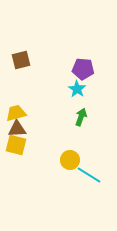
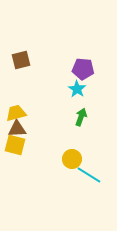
yellow square: moved 1 px left
yellow circle: moved 2 px right, 1 px up
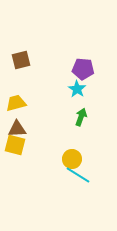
yellow trapezoid: moved 10 px up
cyan line: moved 11 px left
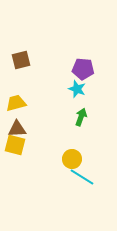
cyan star: rotated 12 degrees counterclockwise
cyan line: moved 4 px right, 2 px down
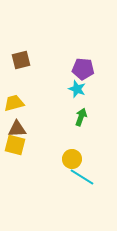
yellow trapezoid: moved 2 px left
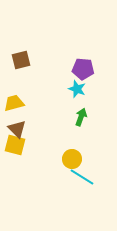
brown triangle: rotated 48 degrees clockwise
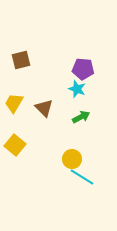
yellow trapezoid: rotated 45 degrees counterclockwise
green arrow: rotated 42 degrees clockwise
brown triangle: moved 27 px right, 21 px up
yellow square: rotated 25 degrees clockwise
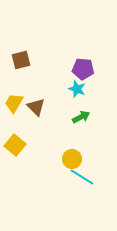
brown triangle: moved 8 px left, 1 px up
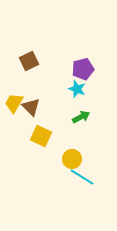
brown square: moved 8 px right, 1 px down; rotated 12 degrees counterclockwise
purple pentagon: rotated 20 degrees counterclockwise
brown triangle: moved 5 px left
yellow square: moved 26 px right, 9 px up; rotated 15 degrees counterclockwise
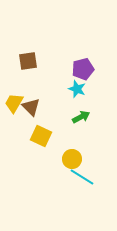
brown square: moved 1 px left; rotated 18 degrees clockwise
